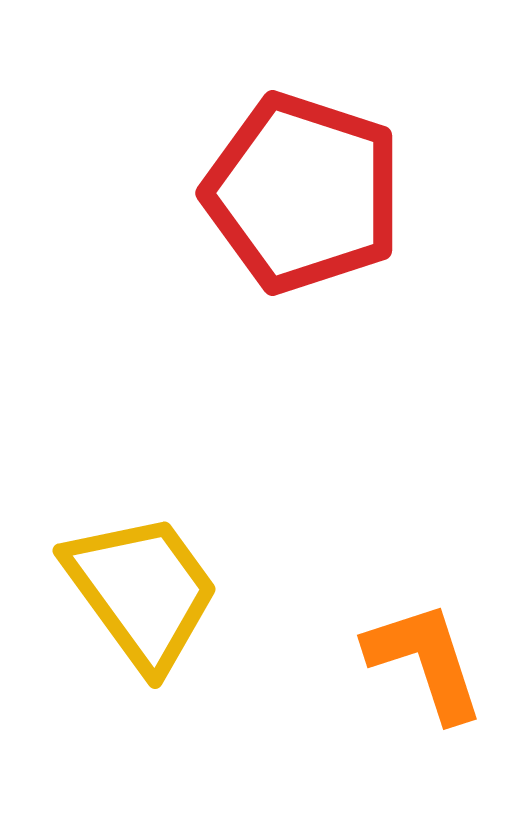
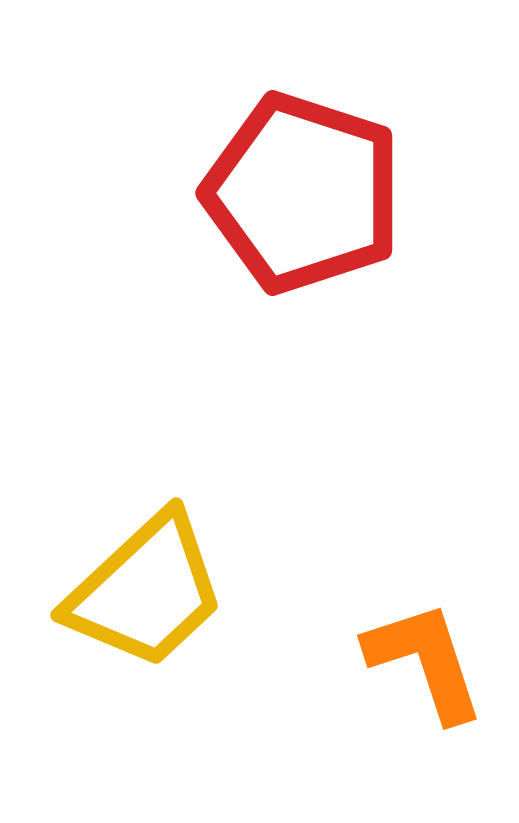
yellow trapezoid: moved 4 px right; rotated 83 degrees clockwise
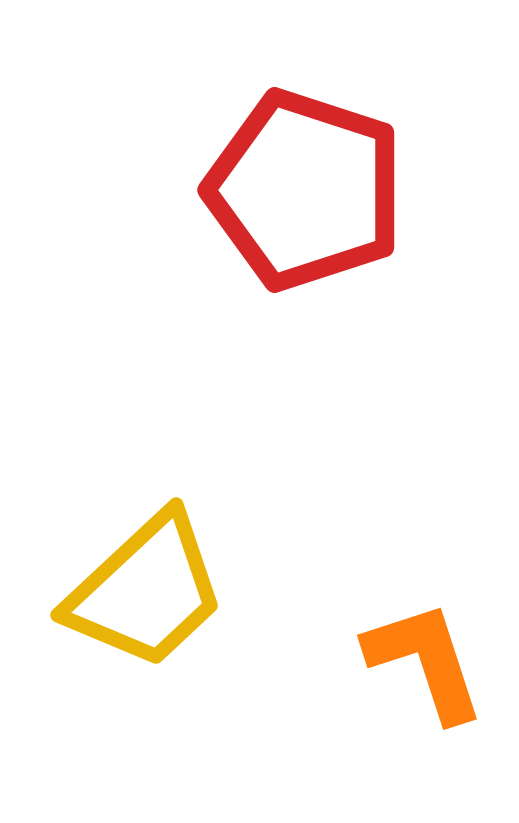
red pentagon: moved 2 px right, 3 px up
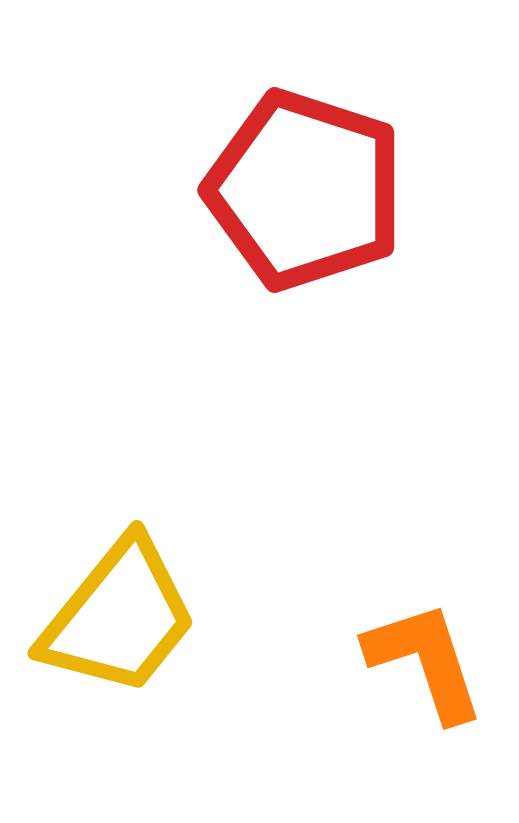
yellow trapezoid: moved 27 px left, 26 px down; rotated 8 degrees counterclockwise
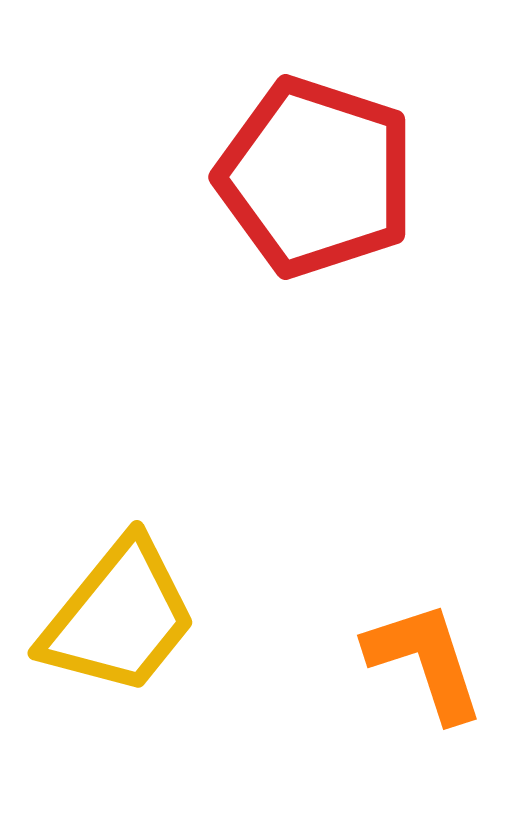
red pentagon: moved 11 px right, 13 px up
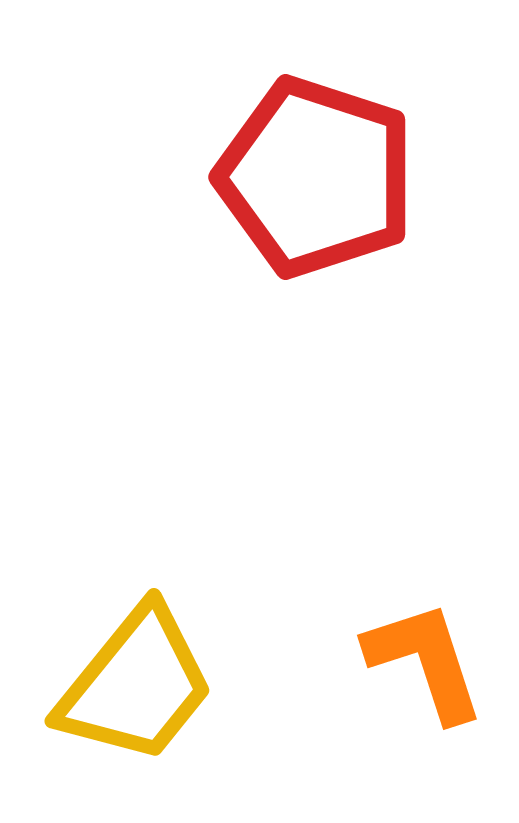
yellow trapezoid: moved 17 px right, 68 px down
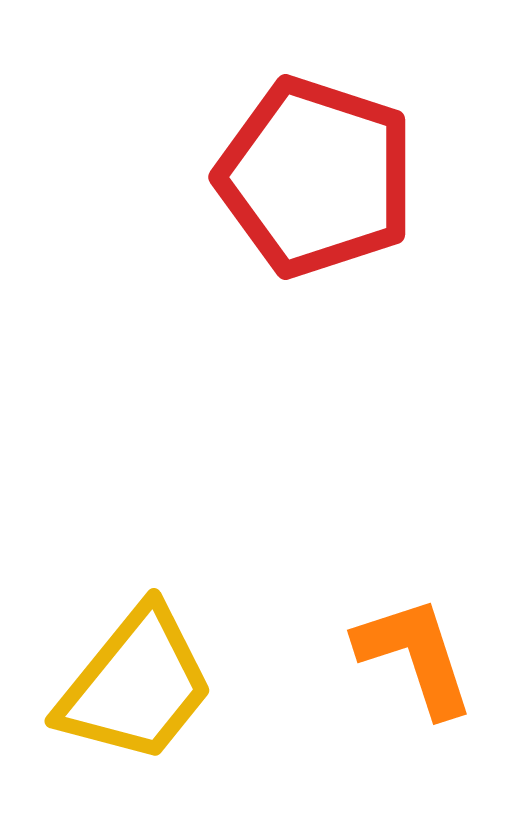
orange L-shape: moved 10 px left, 5 px up
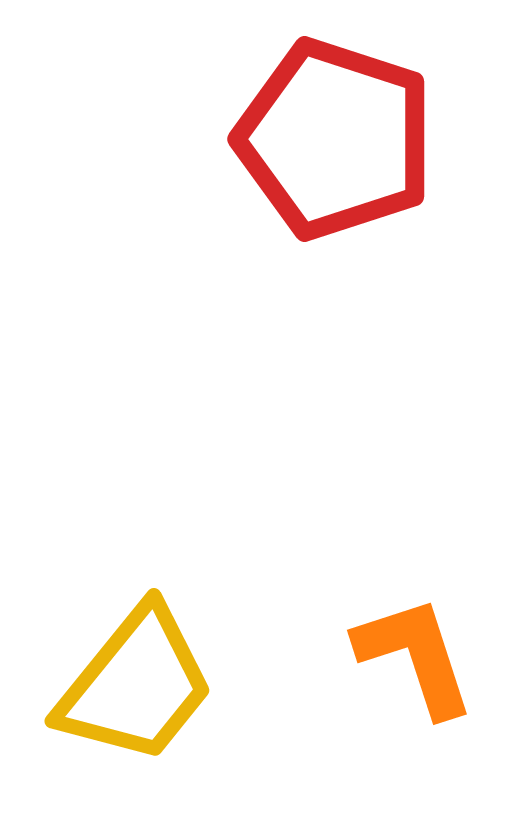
red pentagon: moved 19 px right, 38 px up
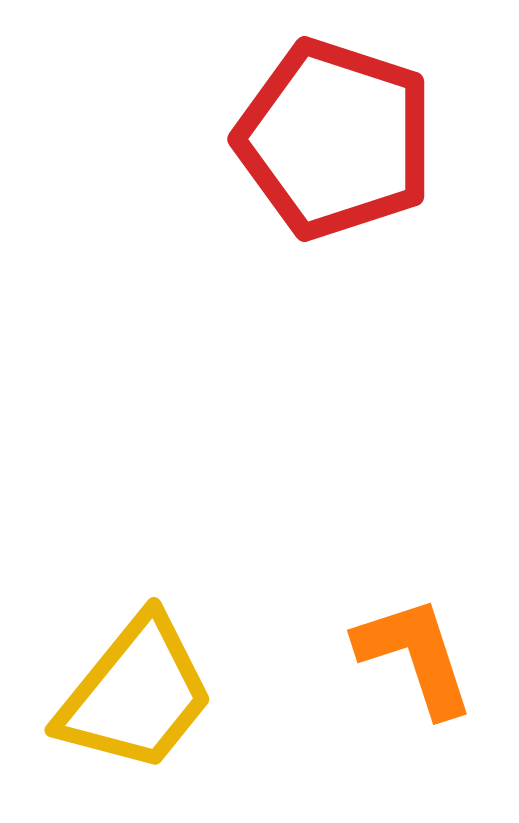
yellow trapezoid: moved 9 px down
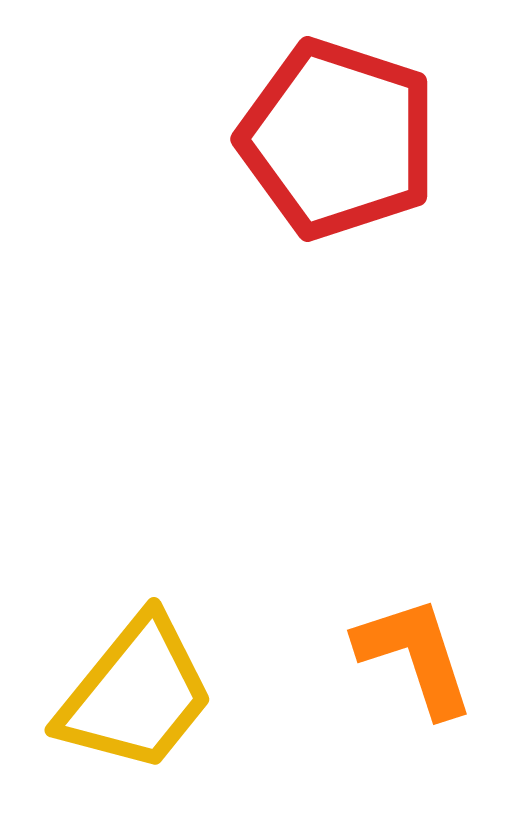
red pentagon: moved 3 px right
